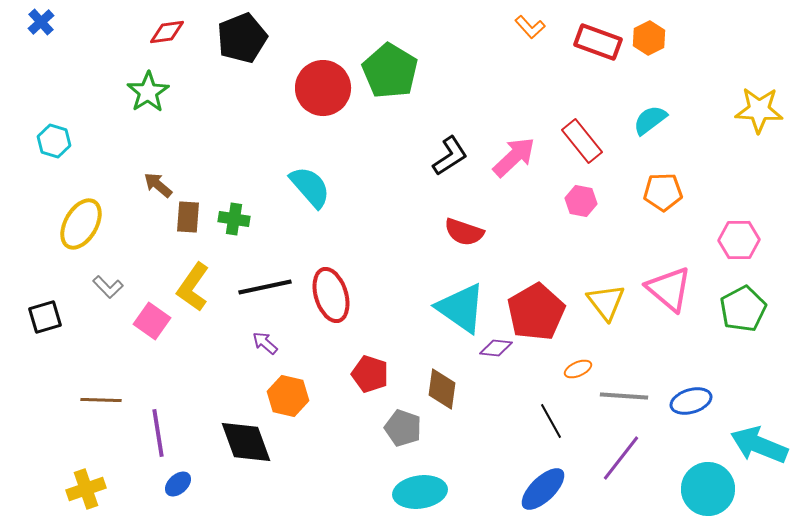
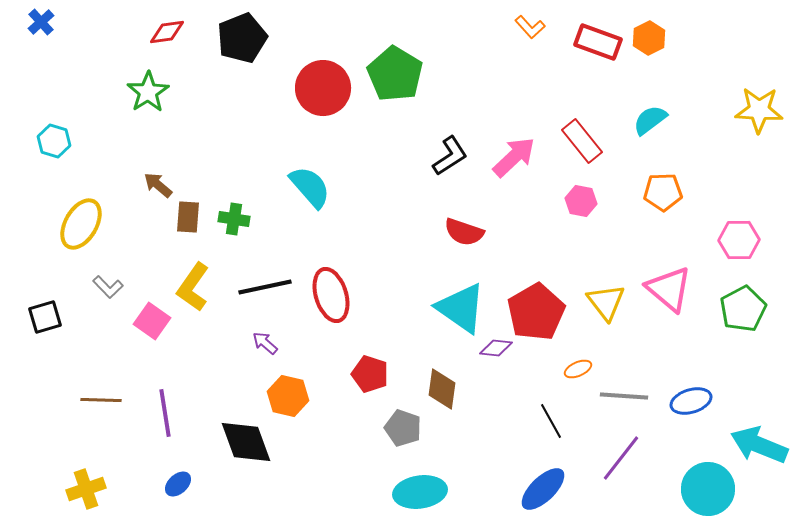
green pentagon at (390, 71): moved 5 px right, 3 px down
purple line at (158, 433): moved 7 px right, 20 px up
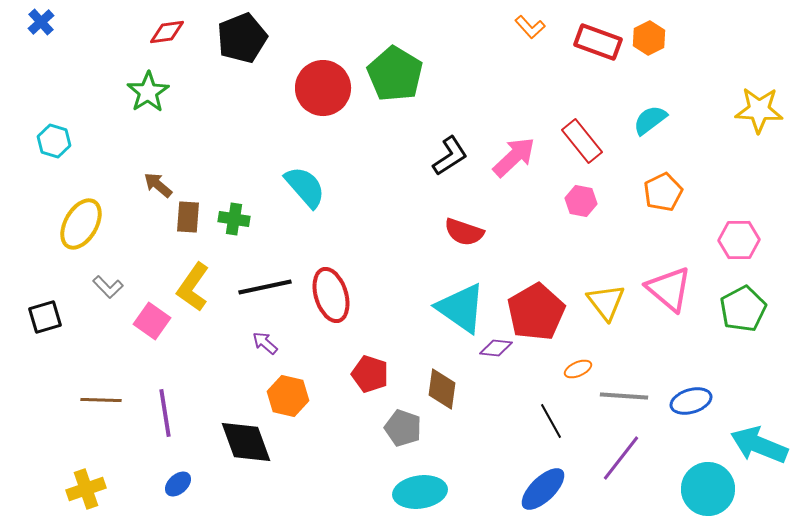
cyan semicircle at (310, 187): moved 5 px left
orange pentagon at (663, 192): rotated 24 degrees counterclockwise
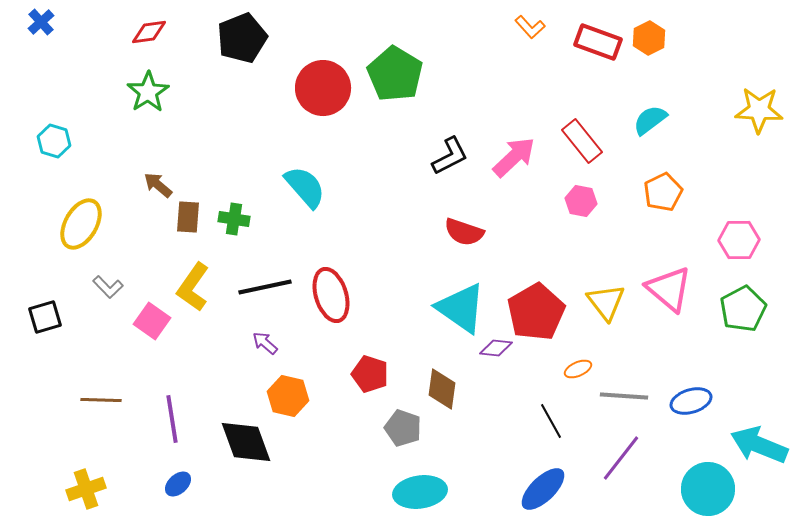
red diamond at (167, 32): moved 18 px left
black L-shape at (450, 156): rotated 6 degrees clockwise
purple line at (165, 413): moved 7 px right, 6 px down
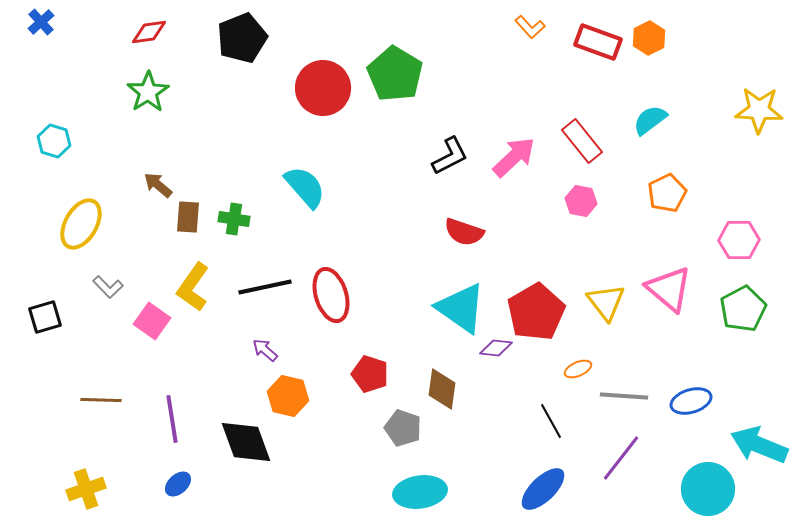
orange pentagon at (663, 192): moved 4 px right, 1 px down
purple arrow at (265, 343): moved 7 px down
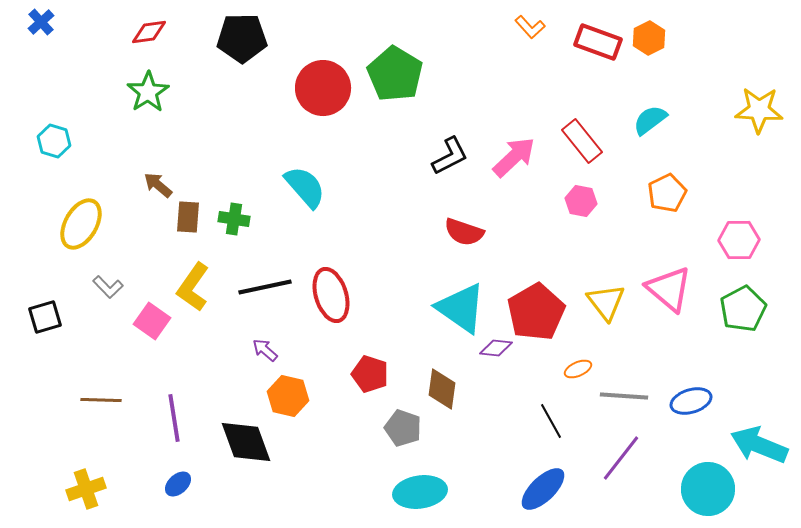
black pentagon at (242, 38): rotated 21 degrees clockwise
purple line at (172, 419): moved 2 px right, 1 px up
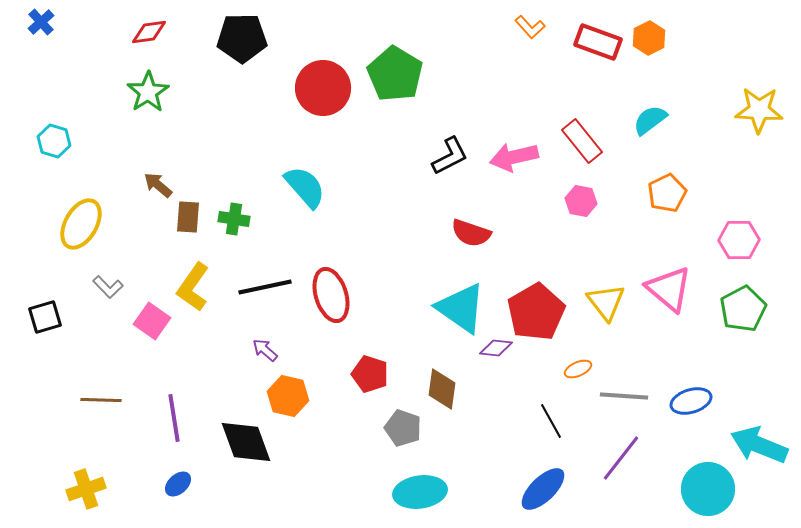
pink arrow at (514, 157): rotated 150 degrees counterclockwise
red semicircle at (464, 232): moved 7 px right, 1 px down
